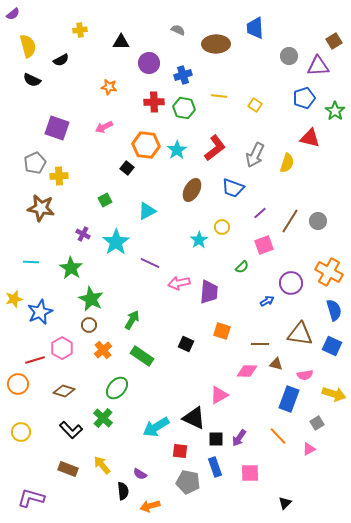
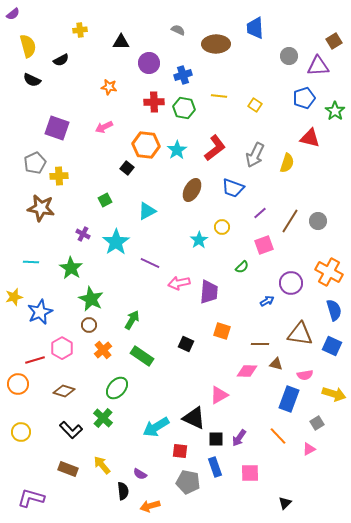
yellow star at (14, 299): moved 2 px up
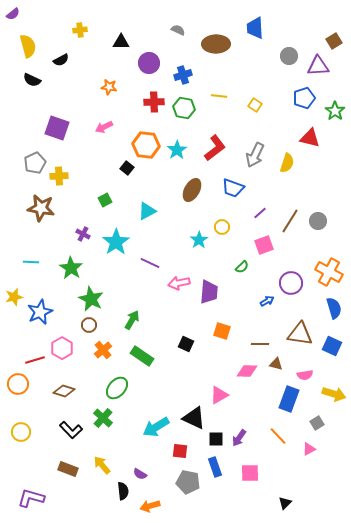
blue semicircle at (334, 310): moved 2 px up
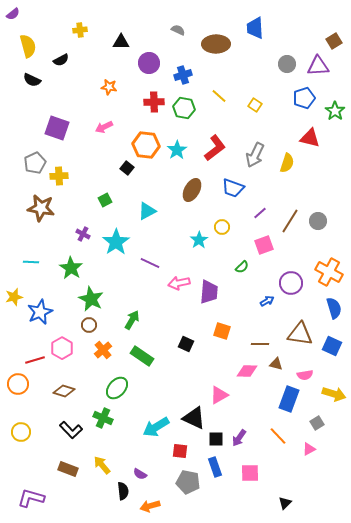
gray circle at (289, 56): moved 2 px left, 8 px down
yellow line at (219, 96): rotated 35 degrees clockwise
green cross at (103, 418): rotated 18 degrees counterclockwise
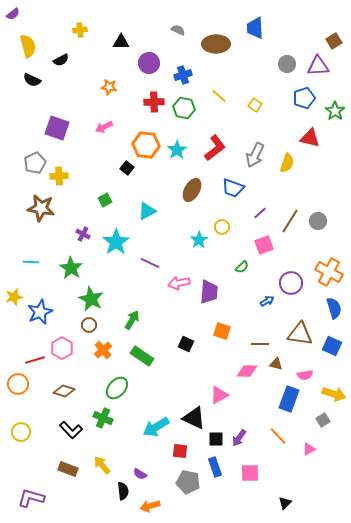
gray square at (317, 423): moved 6 px right, 3 px up
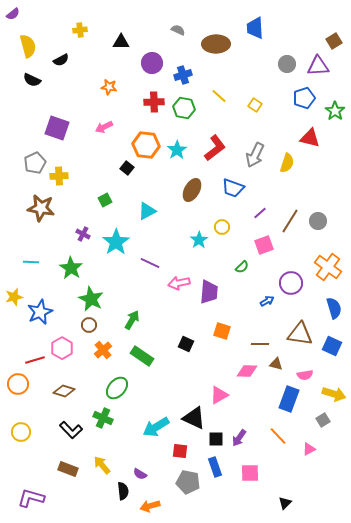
purple circle at (149, 63): moved 3 px right
orange cross at (329, 272): moved 1 px left, 5 px up; rotated 8 degrees clockwise
